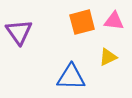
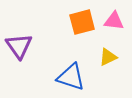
purple triangle: moved 14 px down
blue triangle: rotated 16 degrees clockwise
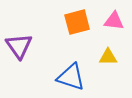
orange square: moved 5 px left
yellow triangle: rotated 24 degrees clockwise
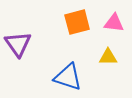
pink triangle: moved 2 px down
purple triangle: moved 1 px left, 2 px up
blue triangle: moved 3 px left
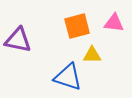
orange square: moved 4 px down
purple triangle: moved 4 px up; rotated 44 degrees counterclockwise
yellow triangle: moved 16 px left, 2 px up
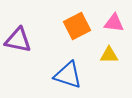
orange square: rotated 12 degrees counterclockwise
yellow triangle: moved 17 px right
blue triangle: moved 2 px up
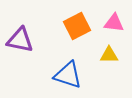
purple triangle: moved 2 px right
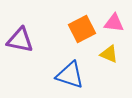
orange square: moved 5 px right, 3 px down
yellow triangle: moved 1 px up; rotated 24 degrees clockwise
blue triangle: moved 2 px right
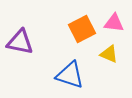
purple triangle: moved 2 px down
